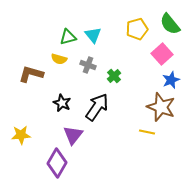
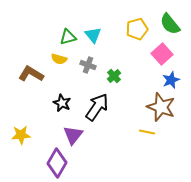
brown L-shape: rotated 15 degrees clockwise
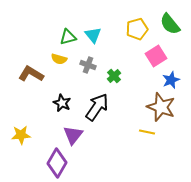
pink square: moved 6 px left, 2 px down; rotated 10 degrees clockwise
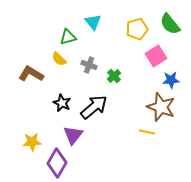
cyan triangle: moved 13 px up
yellow semicircle: rotated 28 degrees clockwise
gray cross: moved 1 px right
blue star: rotated 18 degrees clockwise
black arrow: moved 3 px left; rotated 16 degrees clockwise
yellow star: moved 11 px right, 7 px down
